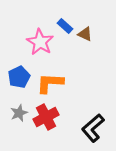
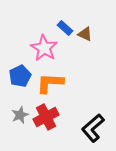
blue rectangle: moved 2 px down
pink star: moved 4 px right, 6 px down
blue pentagon: moved 1 px right, 1 px up
gray star: moved 1 px right, 2 px down
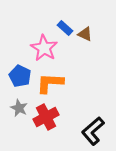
blue pentagon: rotated 20 degrees counterclockwise
gray star: moved 1 px left, 7 px up; rotated 24 degrees counterclockwise
black L-shape: moved 3 px down
